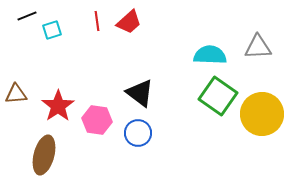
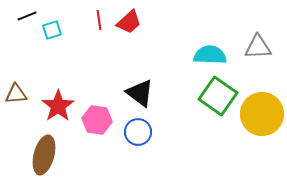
red line: moved 2 px right, 1 px up
blue circle: moved 1 px up
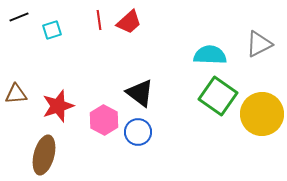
black line: moved 8 px left, 1 px down
gray triangle: moved 1 px right, 3 px up; rotated 24 degrees counterclockwise
red star: rotated 16 degrees clockwise
pink hexagon: moved 7 px right; rotated 20 degrees clockwise
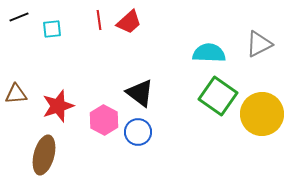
cyan square: moved 1 px up; rotated 12 degrees clockwise
cyan semicircle: moved 1 px left, 2 px up
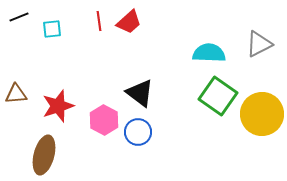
red line: moved 1 px down
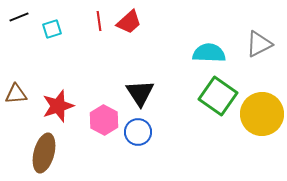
cyan square: rotated 12 degrees counterclockwise
black triangle: rotated 20 degrees clockwise
brown ellipse: moved 2 px up
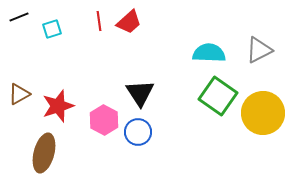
gray triangle: moved 6 px down
brown triangle: moved 3 px right; rotated 25 degrees counterclockwise
yellow circle: moved 1 px right, 1 px up
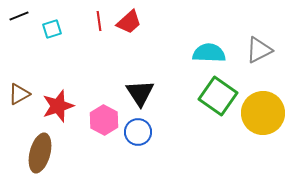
black line: moved 1 px up
brown ellipse: moved 4 px left
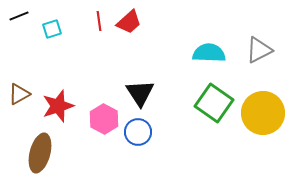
green square: moved 4 px left, 7 px down
pink hexagon: moved 1 px up
